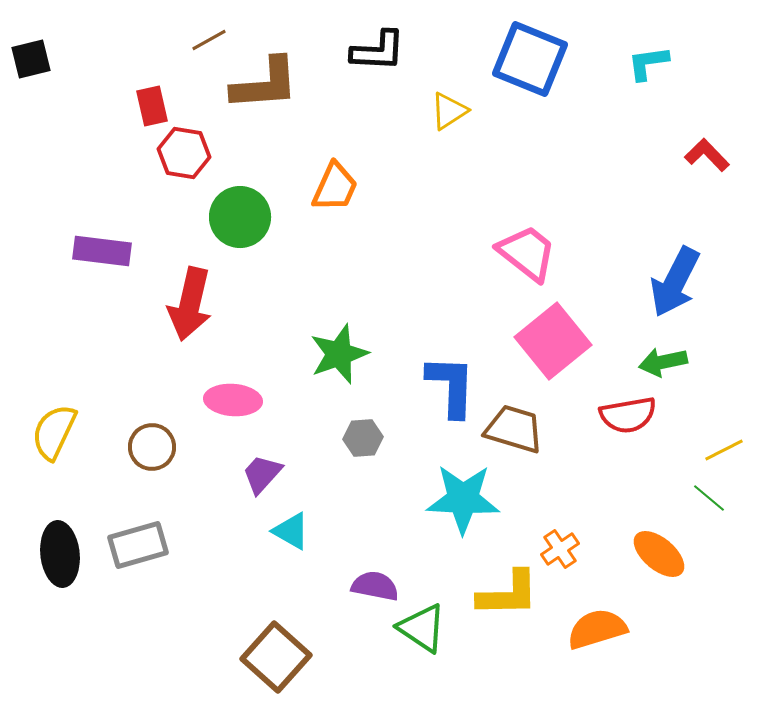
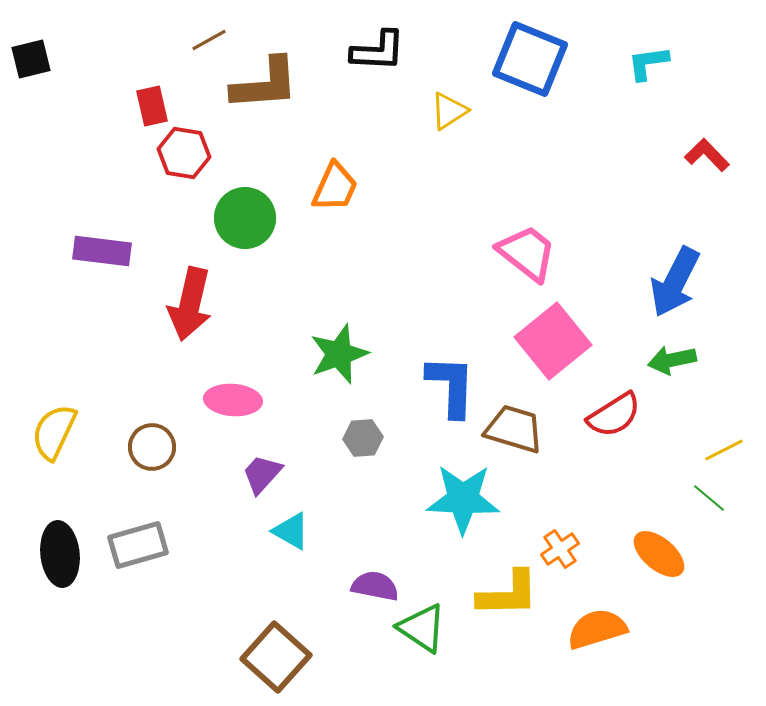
green circle: moved 5 px right, 1 px down
green arrow: moved 9 px right, 2 px up
red semicircle: moved 14 px left; rotated 22 degrees counterclockwise
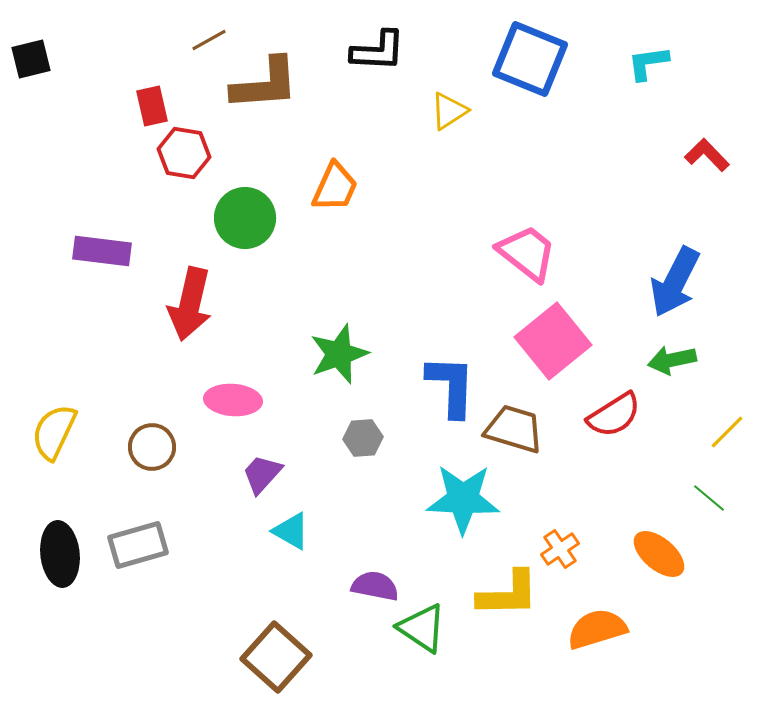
yellow line: moved 3 px right, 18 px up; rotated 18 degrees counterclockwise
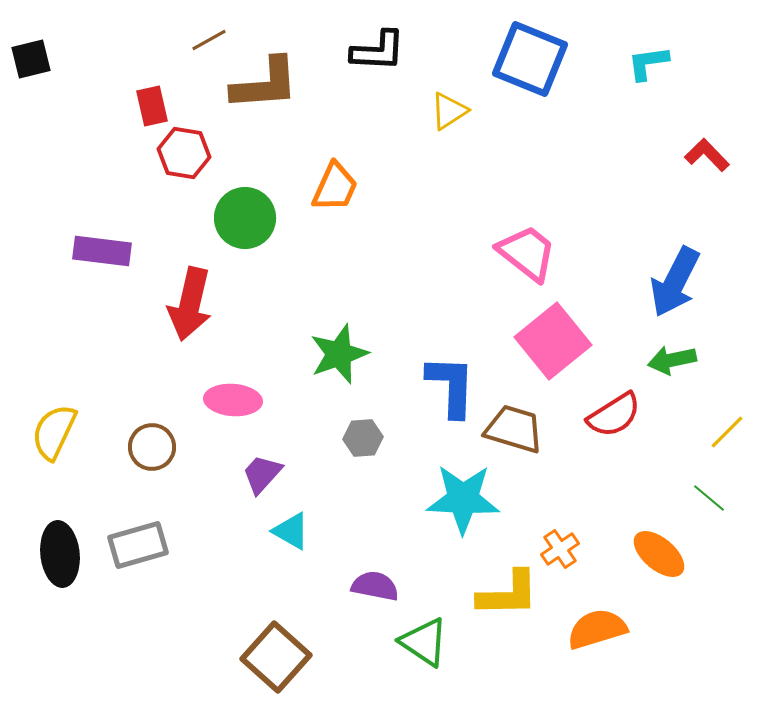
green triangle: moved 2 px right, 14 px down
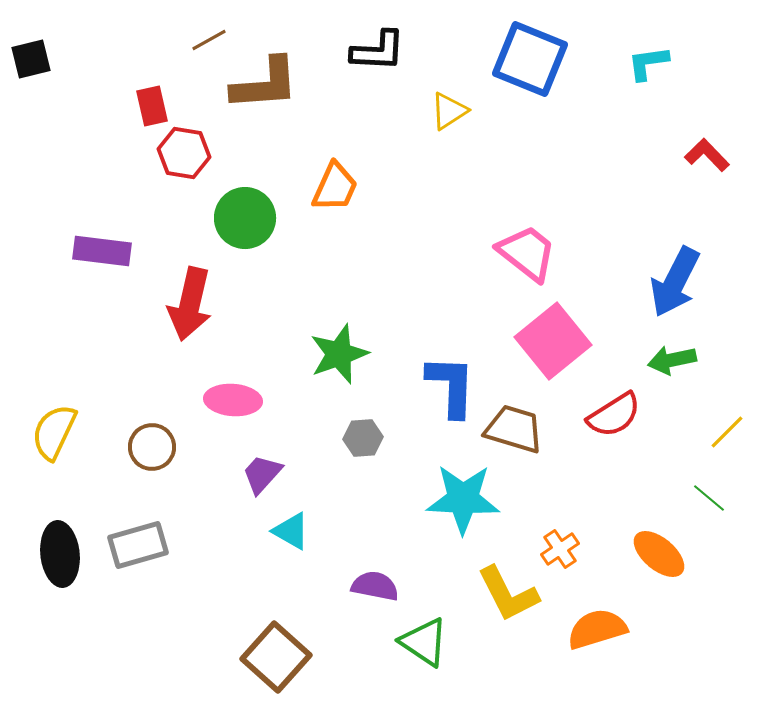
yellow L-shape: rotated 64 degrees clockwise
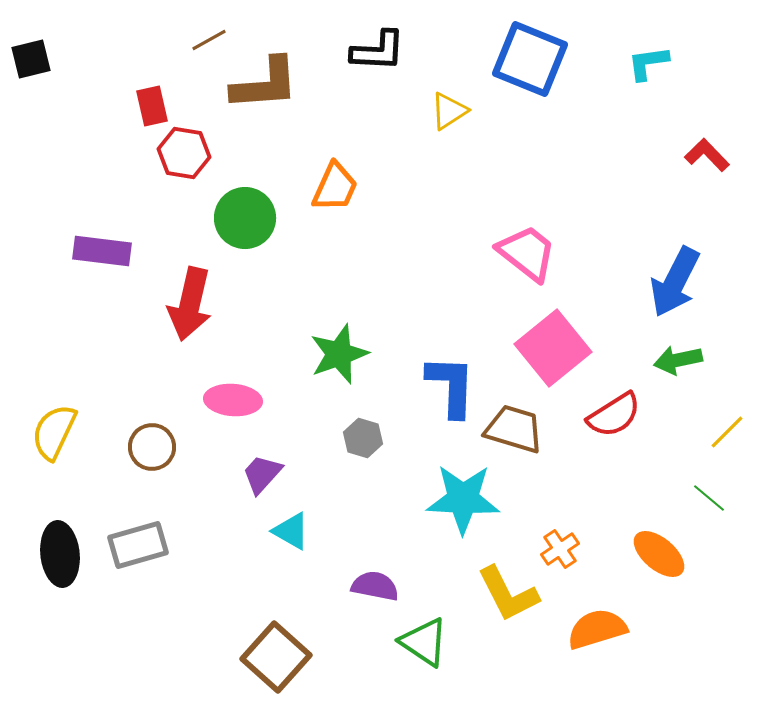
pink square: moved 7 px down
green arrow: moved 6 px right
gray hexagon: rotated 21 degrees clockwise
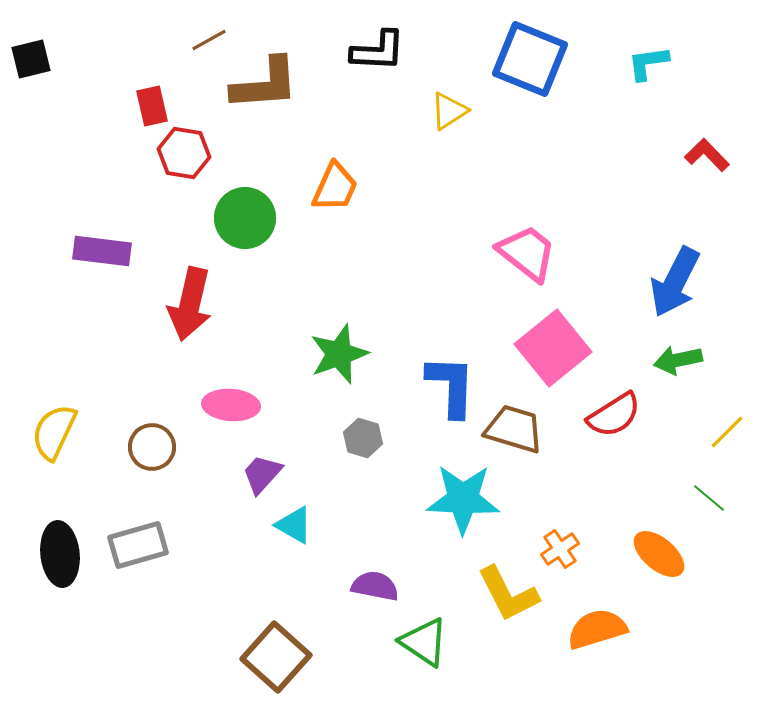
pink ellipse: moved 2 px left, 5 px down
cyan triangle: moved 3 px right, 6 px up
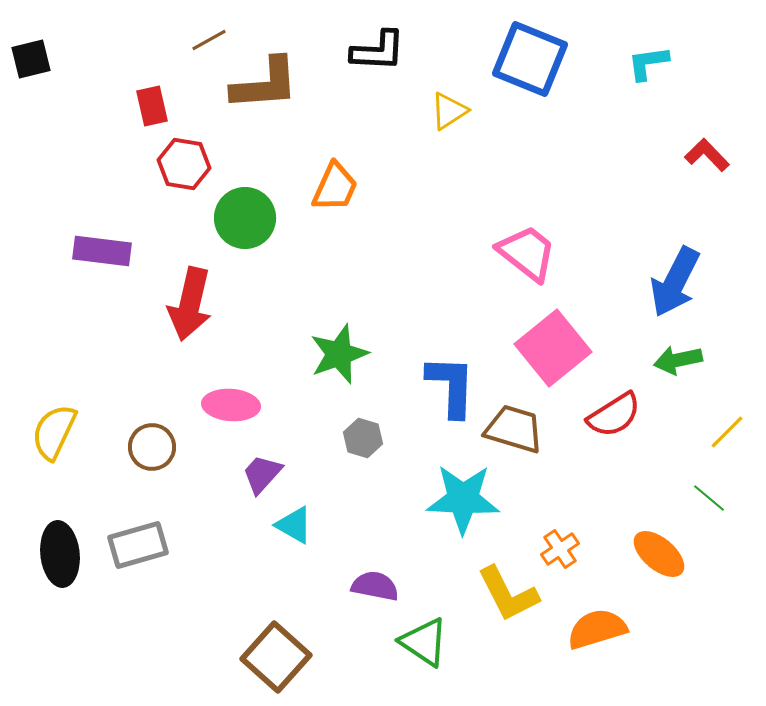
red hexagon: moved 11 px down
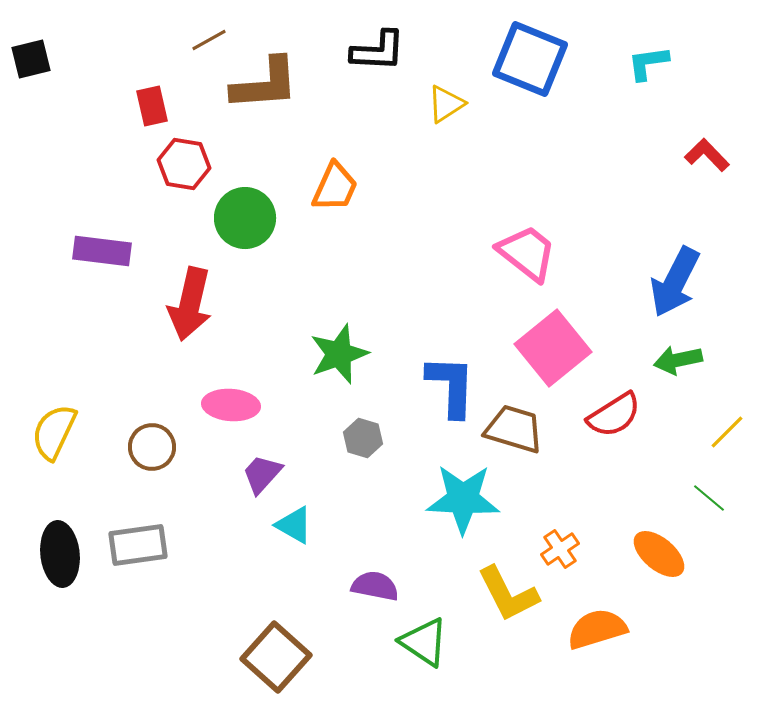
yellow triangle: moved 3 px left, 7 px up
gray rectangle: rotated 8 degrees clockwise
